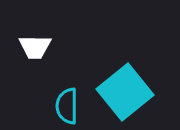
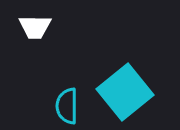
white trapezoid: moved 20 px up
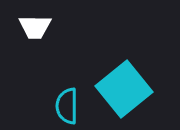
cyan square: moved 1 px left, 3 px up
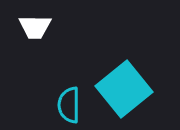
cyan semicircle: moved 2 px right, 1 px up
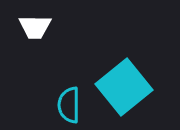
cyan square: moved 2 px up
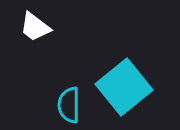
white trapezoid: rotated 36 degrees clockwise
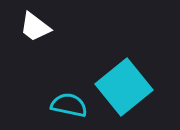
cyan semicircle: rotated 102 degrees clockwise
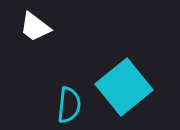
cyan semicircle: rotated 84 degrees clockwise
